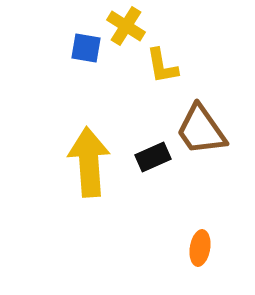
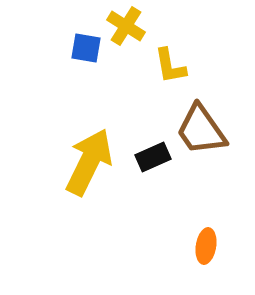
yellow L-shape: moved 8 px right
yellow arrow: rotated 30 degrees clockwise
orange ellipse: moved 6 px right, 2 px up
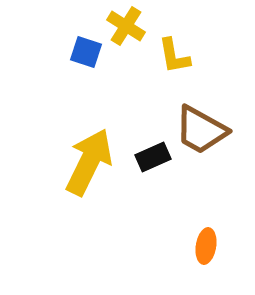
blue square: moved 4 px down; rotated 8 degrees clockwise
yellow L-shape: moved 4 px right, 10 px up
brown trapezoid: rotated 26 degrees counterclockwise
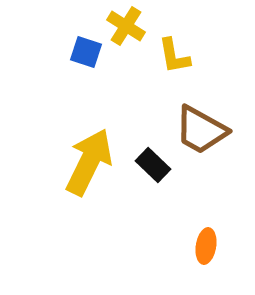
black rectangle: moved 8 px down; rotated 68 degrees clockwise
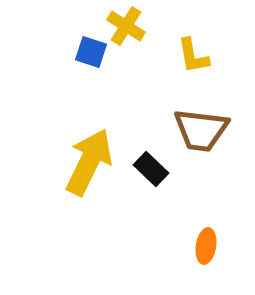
blue square: moved 5 px right
yellow L-shape: moved 19 px right
brown trapezoid: rotated 22 degrees counterclockwise
black rectangle: moved 2 px left, 4 px down
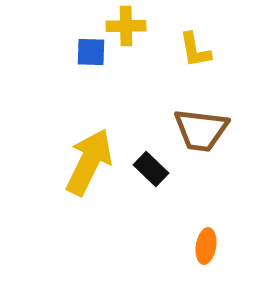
yellow cross: rotated 33 degrees counterclockwise
blue square: rotated 16 degrees counterclockwise
yellow L-shape: moved 2 px right, 6 px up
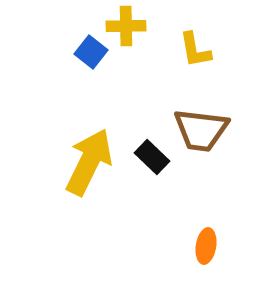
blue square: rotated 36 degrees clockwise
black rectangle: moved 1 px right, 12 px up
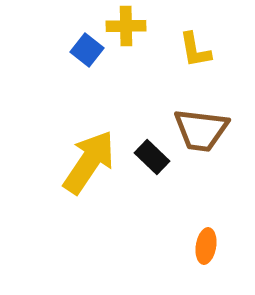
blue square: moved 4 px left, 2 px up
yellow arrow: rotated 8 degrees clockwise
